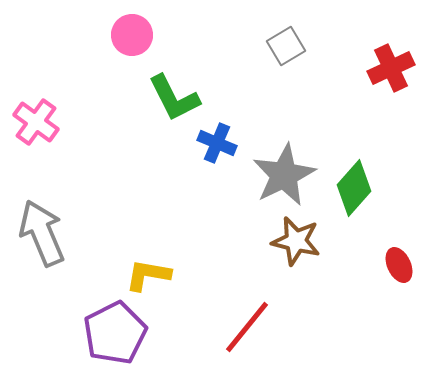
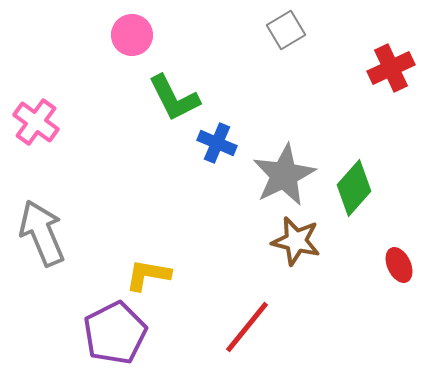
gray square: moved 16 px up
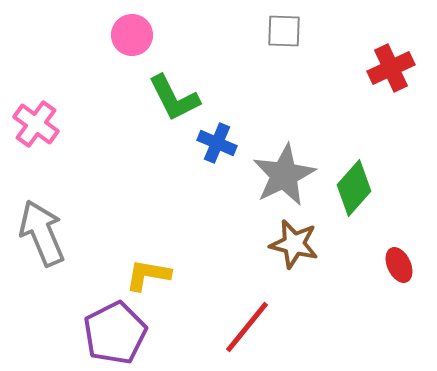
gray square: moved 2 px left, 1 px down; rotated 33 degrees clockwise
pink cross: moved 2 px down
brown star: moved 2 px left, 3 px down
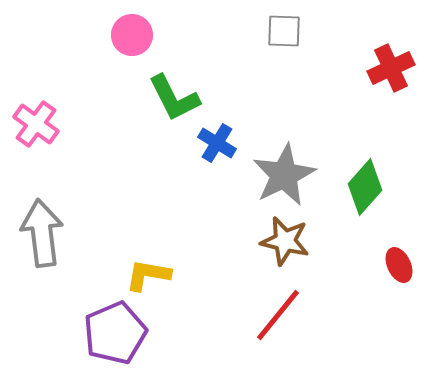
blue cross: rotated 9 degrees clockwise
green diamond: moved 11 px right, 1 px up
gray arrow: rotated 16 degrees clockwise
brown star: moved 9 px left, 3 px up
red line: moved 31 px right, 12 px up
purple pentagon: rotated 4 degrees clockwise
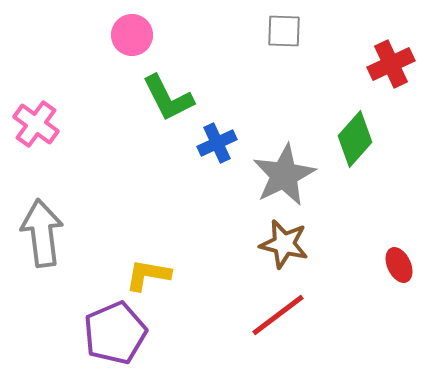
red cross: moved 4 px up
green L-shape: moved 6 px left
blue cross: rotated 33 degrees clockwise
green diamond: moved 10 px left, 48 px up
brown star: moved 1 px left, 3 px down
red line: rotated 14 degrees clockwise
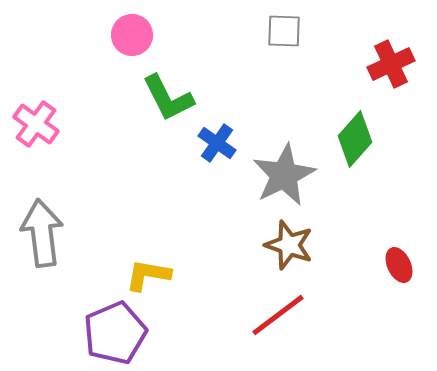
blue cross: rotated 30 degrees counterclockwise
brown star: moved 5 px right, 1 px down; rotated 6 degrees clockwise
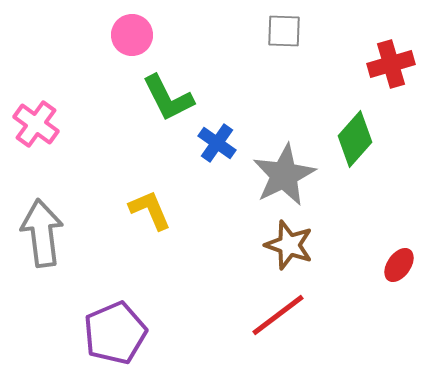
red cross: rotated 9 degrees clockwise
red ellipse: rotated 60 degrees clockwise
yellow L-shape: moved 2 px right, 65 px up; rotated 57 degrees clockwise
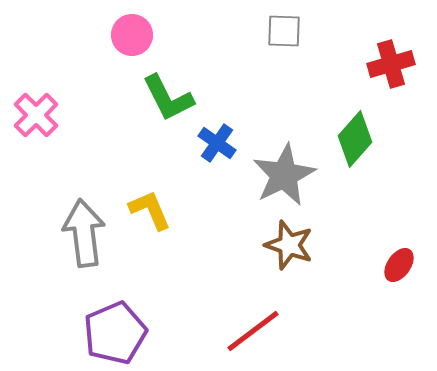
pink cross: moved 9 px up; rotated 9 degrees clockwise
gray arrow: moved 42 px right
red line: moved 25 px left, 16 px down
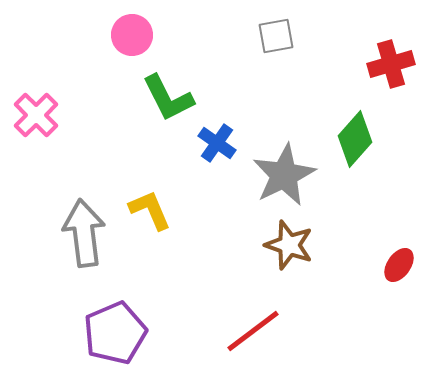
gray square: moved 8 px left, 5 px down; rotated 12 degrees counterclockwise
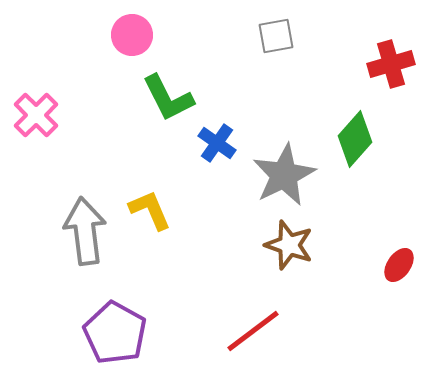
gray arrow: moved 1 px right, 2 px up
purple pentagon: rotated 20 degrees counterclockwise
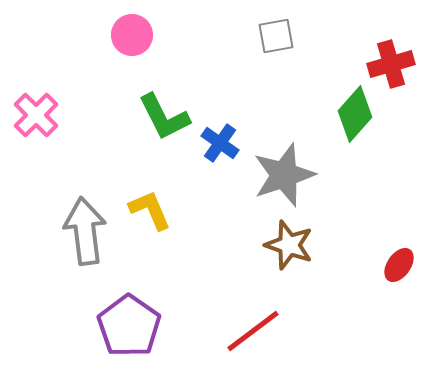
green L-shape: moved 4 px left, 19 px down
green diamond: moved 25 px up
blue cross: moved 3 px right
gray star: rotated 8 degrees clockwise
purple pentagon: moved 14 px right, 7 px up; rotated 6 degrees clockwise
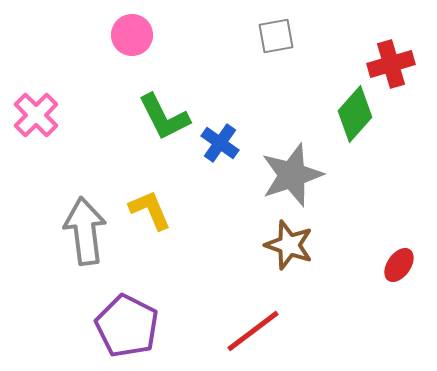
gray star: moved 8 px right
purple pentagon: moved 2 px left; rotated 8 degrees counterclockwise
